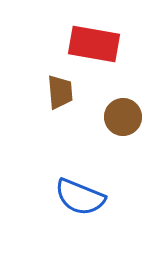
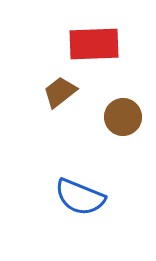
red rectangle: rotated 12 degrees counterclockwise
brown trapezoid: rotated 123 degrees counterclockwise
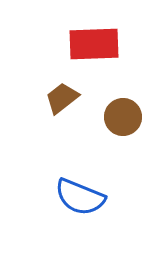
brown trapezoid: moved 2 px right, 6 px down
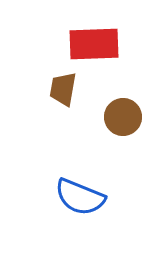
brown trapezoid: moved 1 px right, 9 px up; rotated 42 degrees counterclockwise
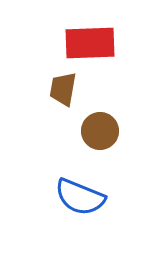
red rectangle: moved 4 px left, 1 px up
brown circle: moved 23 px left, 14 px down
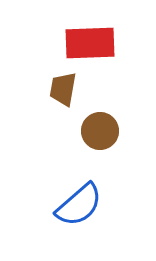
blue semicircle: moved 1 px left, 8 px down; rotated 63 degrees counterclockwise
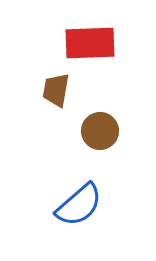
brown trapezoid: moved 7 px left, 1 px down
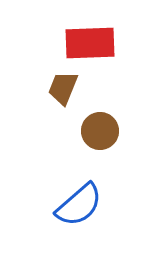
brown trapezoid: moved 7 px right, 2 px up; rotated 12 degrees clockwise
